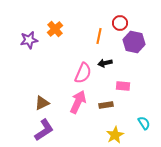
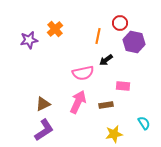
orange line: moved 1 px left
black arrow: moved 1 px right, 3 px up; rotated 24 degrees counterclockwise
pink semicircle: rotated 55 degrees clockwise
brown triangle: moved 1 px right, 1 px down
yellow star: moved 1 px left, 1 px up; rotated 18 degrees clockwise
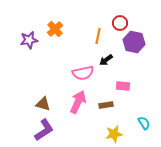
brown triangle: rotated 42 degrees clockwise
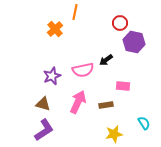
orange line: moved 23 px left, 24 px up
purple star: moved 23 px right, 36 px down; rotated 12 degrees counterclockwise
pink semicircle: moved 3 px up
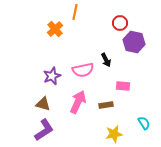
black arrow: rotated 80 degrees counterclockwise
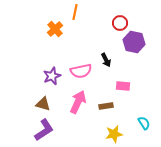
pink semicircle: moved 2 px left, 1 px down
brown rectangle: moved 1 px down
